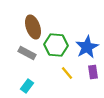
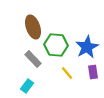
gray rectangle: moved 6 px right, 6 px down; rotated 18 degrees clockwise
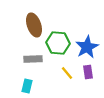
brown ellipse: moved 1 px right, 2 px up
green hexagon: moved 2 px right, 2 px up
gray rectangle: rotated 48 degrees counterclockwise
purple rectangle: moved 5 px left
cyan rectangle: rotated 24 degrees counterclockwise
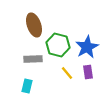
green hexagon: moved 2 px down; rotated 10 degrees clockwise
